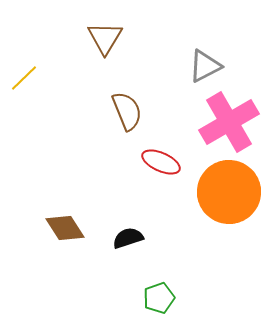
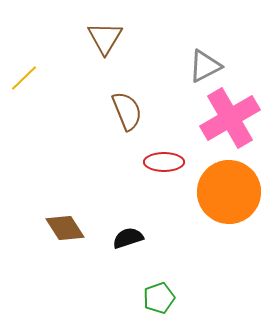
pink cross: moved 1 px right, 4 px up
red ellipse: moved 3 px right; rotated 24 degrees counterclockwise
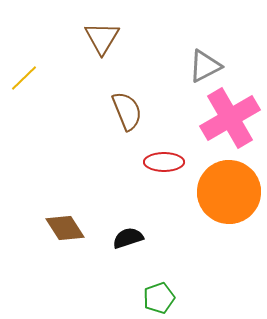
brown triangle: moved 3 px left
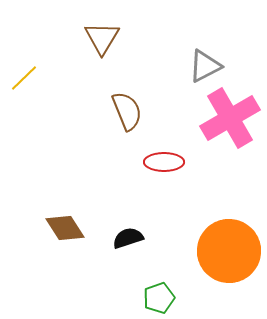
orange circle: moved 59 px down
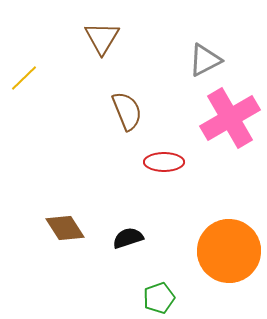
gray triangle: moved 6 px up
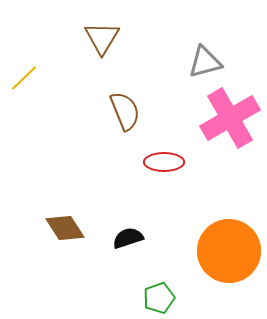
gray triangle: moved 2 px down; rotated 12 degrees clockwise
brown semicircle: moved 2 px left
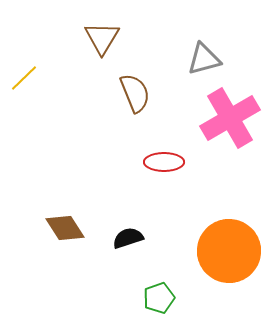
gray triangle: moved 1 px left, 3 px up
brown semicircle: moved 10 px right, 18 px up
